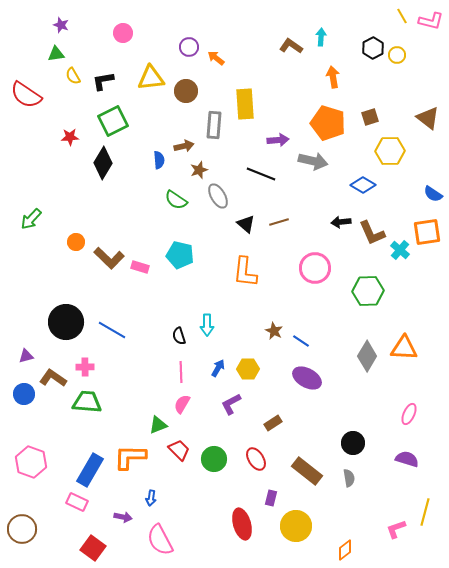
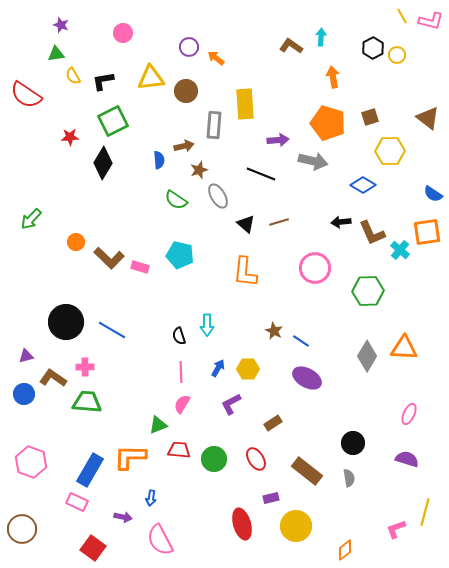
red trapezoid at (179, 450): rotated 40 degrees counterclockwise
purple rectangle at (271, 498): rotated 63 degrees clockwise
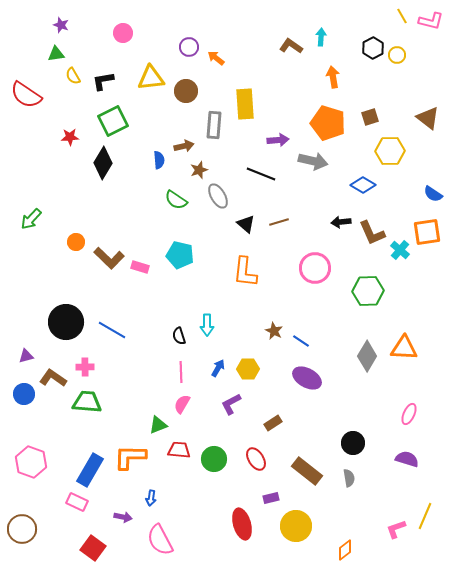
yellow line at (425, 512): moved 4 px down; rotated 8 degrees clockwise
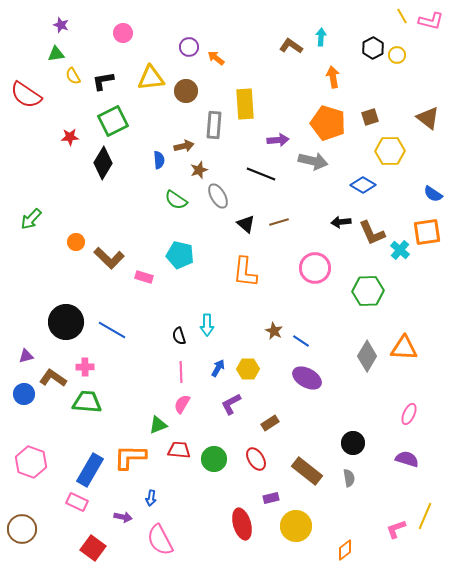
pink rectangle at (140, 267): moved 4 px right, 10 px down
brown rectangle at (273, 423): moved 3 px left
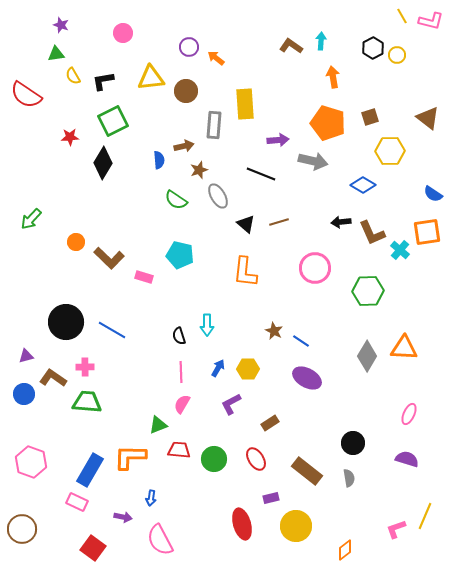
cyan arrow at (321, 37): moved 4 px down
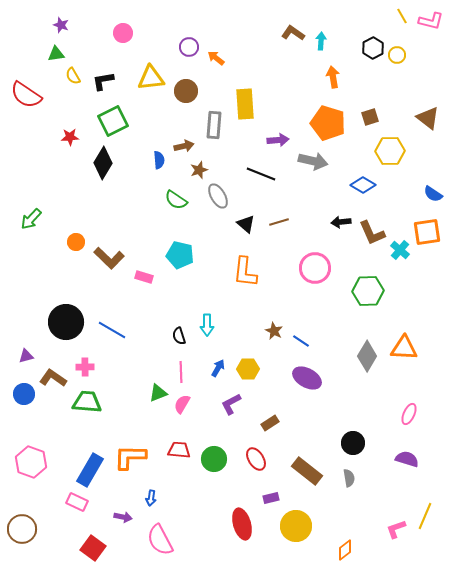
brown L-shape at (291, 46): moved 2 px right, 13 px up
green triangle at (158, 425): moved 32 px up
